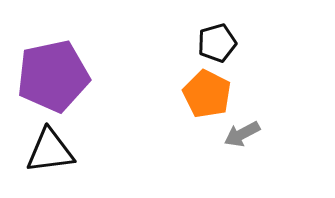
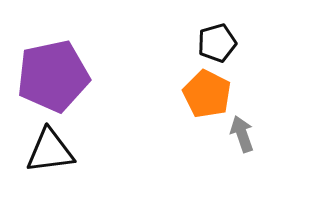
gray arrow: rotated 99 degrees clockwise
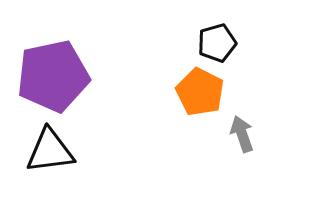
orange pentagon: moved 7 px left, 2 px up
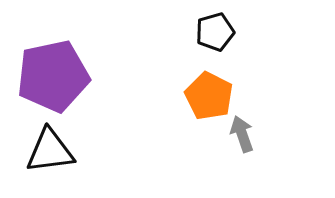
black pentagon: moved 2 px left, 11 px up
orange pentagon: moved 9 px right, 4 px down
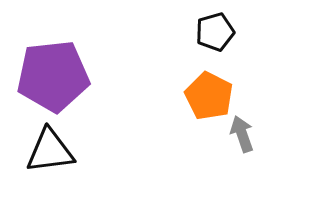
purple pentagon: rotated 6 degrees clockwise
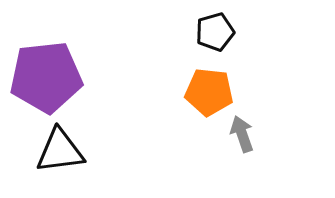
purple pentagon: moved 7 px left, 1 px down
orange pentagon: moved 4 px up; rotated 21 degrees counterclockwise
black triangle: moved 10 px right
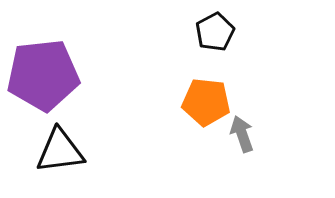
black pentagon: rotated 12 degrees counterclockwise
purple pentagon: moved 3 px left, 2 px up
orange pentagon: moved 3 px left, 10 px down
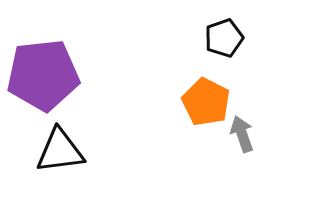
black pentagon: moved 9 px right, 6 px down; rotated 9 degrees clockwise
orange pentagon: rotated 21 degrees clockwise
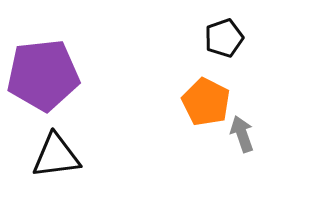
black triangle: moved 4 px left, 5 px down
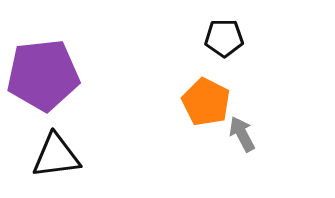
black pentagon: rotated 18 degrees clockwise
gray arrow: rotated 9 degrees counterclockwise
